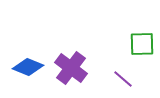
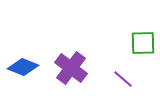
green square: moved 1 px right, 1 px up
blue diamond: moved 5 px left
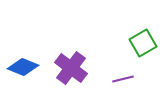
green square: rotated 28 degrees counterclockwise
purple line: rotated 55 degrees counterclockwise
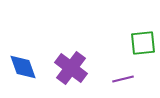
green square: rotated 24 degrees clockwise
blue diamond: rotated 48 degrees clockwise
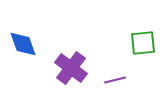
blue diamond: moved 23 px up
purple line: moved 8 px left, 1 px down
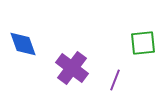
purple cross: moved 1 px right
purple line: rotated 55 degrees counterclockwise
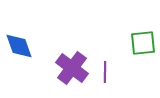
blue diamond: moved 4 px left, 2 px down
purple line: moved 10 px left, 8 px up; rotated 20 degrees counterclockwise
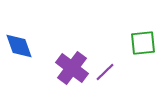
purple line: rotated 45 degrees clockwise
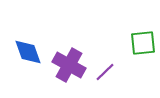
blue diamond: moved 9 px right, 6 px down
purple cross: moved 3 px left, 3 px up; rotated 8 degrees counterclockwise
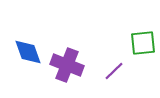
purple cross: moved 2 px left; rotated 8 degrees counterclockwise
purple line: moved 9 px right, 1 px up
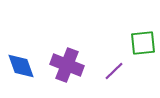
blue diamond: moved 7 px left, 14 px down
